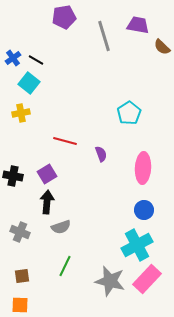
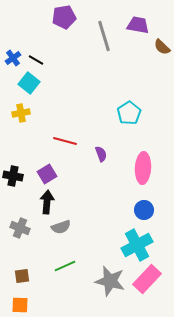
gray cross: moved 4 px up
green line: rotated 40 degrees clockwise
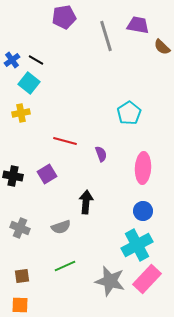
gray line: moved 2 px right
blue cross: moved 1 px left, 2 px down
black arrow: moved 39 px right
blue circle: moved 1 px left, 1 px down
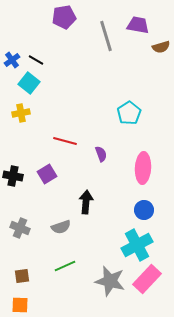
brown semicircle: moved 1 px left; rotated 60 degrees counterclockwise
blue circle: moved 1 px right, 1 px up
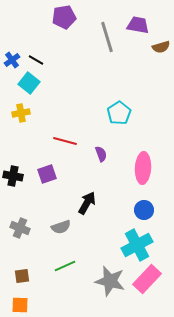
gray line: moved 1 px right, 1 px down
cyan pentagon: moved 10 px left
purple square: rotated 12 degrees clockwise
black arrow: moved 1 px right, 1 px down; rotated 25 degrees clockwise
